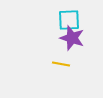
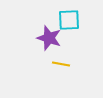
purple star: moved 23 px left
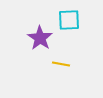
purple star: moved 9 px left; rotated 15 degrees clockwise
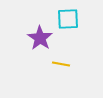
cyan square: moved 1 px left, 1 px up
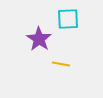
purple star: moved 1 px left, 1 px down
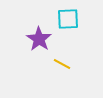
yellow line: moved 1 px right; rotated 18 degrees clockwise
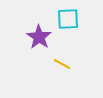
purple star: moved 2 px up
